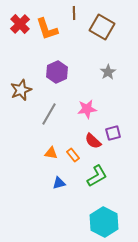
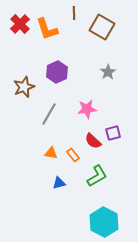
brown star: moved 3 px right, 3 px up
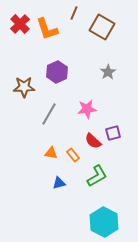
brown line: rotated 24 degrees clockwise
brown star: rotated 20 degrees clockwise
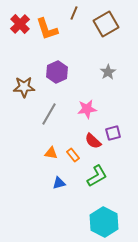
brown square: moved 4 px right, 3 px up; rotated 30 degrees clockwise
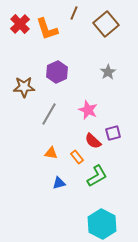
brown square: rotated 10 degrees counterclockwise
pink star: moved 1 px right, 1 px down; rotated 30 degrees clockwise
orange rectangle: moved 4 px right, 2 px down
cyan hexagon: moved 2 px left, 2 px down
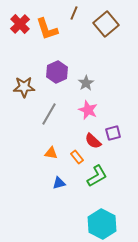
gray star: moved 22 px left, 11 px down
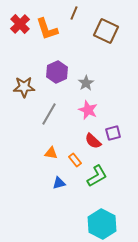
brown square: moved 7 px down; rotated 25 degrees counterclockwise
orange rectangle: moved 2 px left, 3 px down
